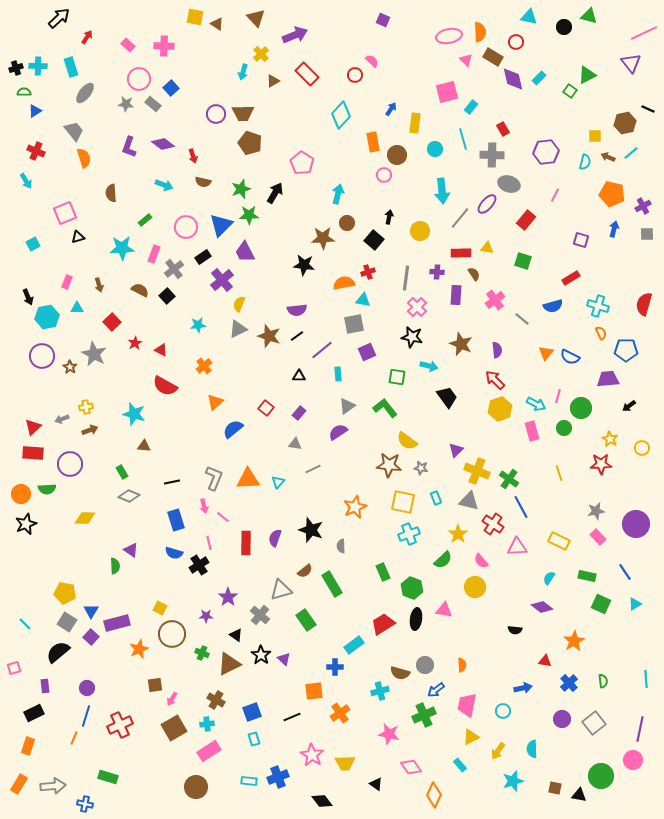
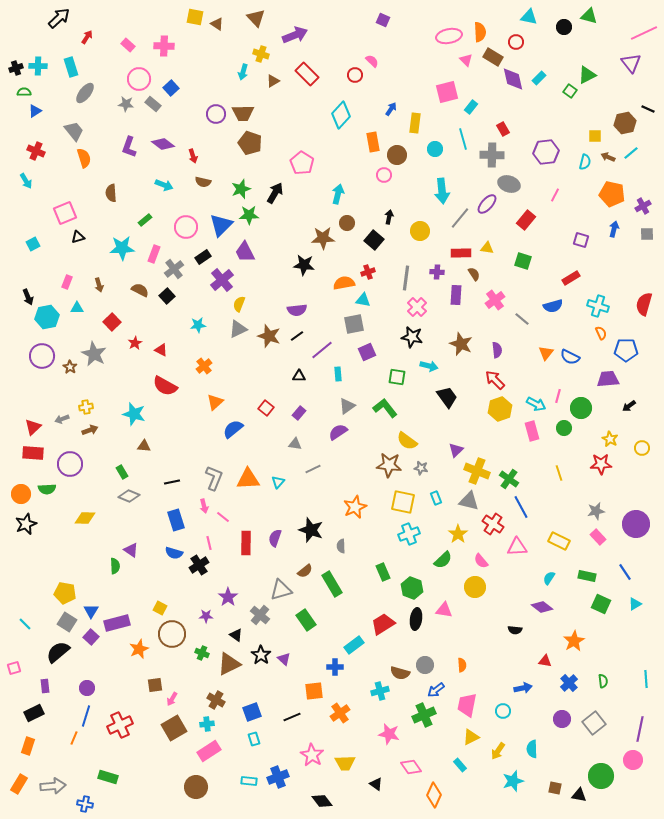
yellow cross at (261, 54): rotated 28 degrees counterclockwise
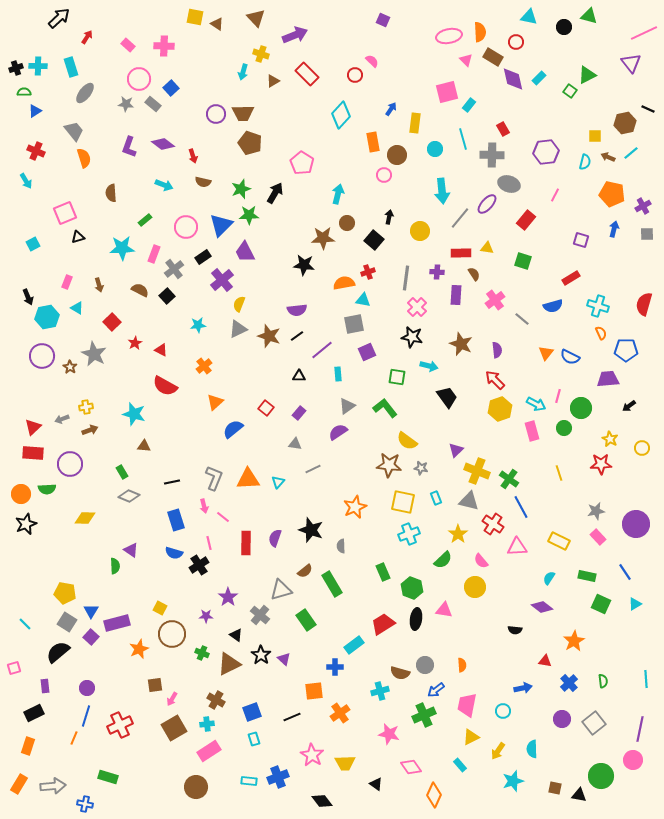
cyan rectangle at (471, 107): moved 2 px left, 2 px up
cyan triangle at (77, 308): rotated 32 degrees clockwise
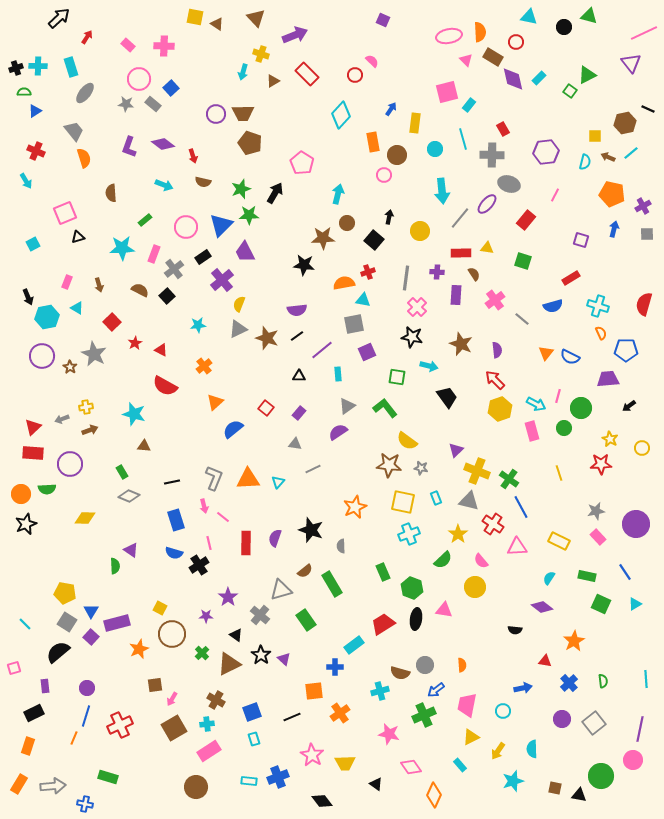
brown star at (269, 336): moved 2 px left, 2 px down
green cross at (202, 653): rotated 24 degrees clockwise
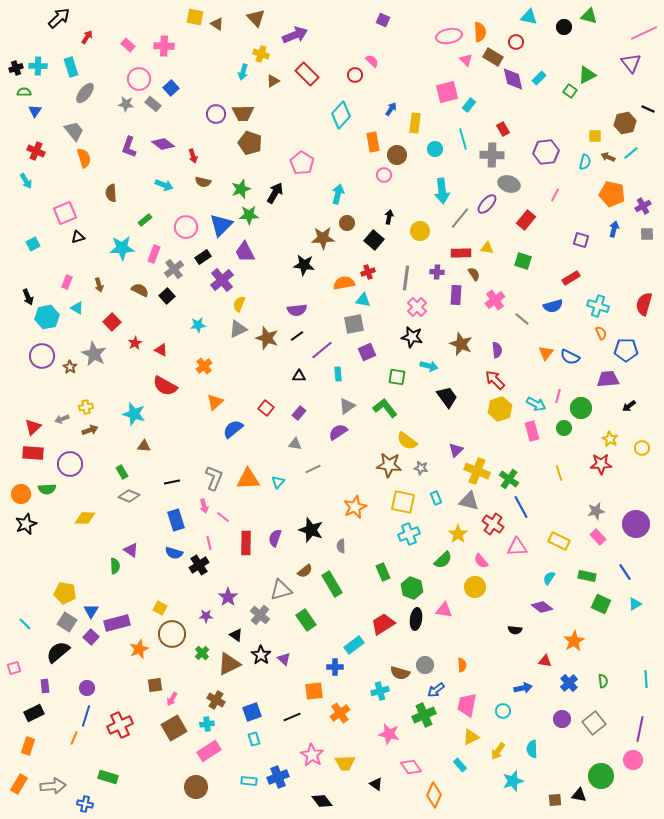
blue triangle at (35, 111): rotated 24 degrees counterclockwise
brown square at (555, 788): moved 12 px down; rotated 16 degrees counterclockwise
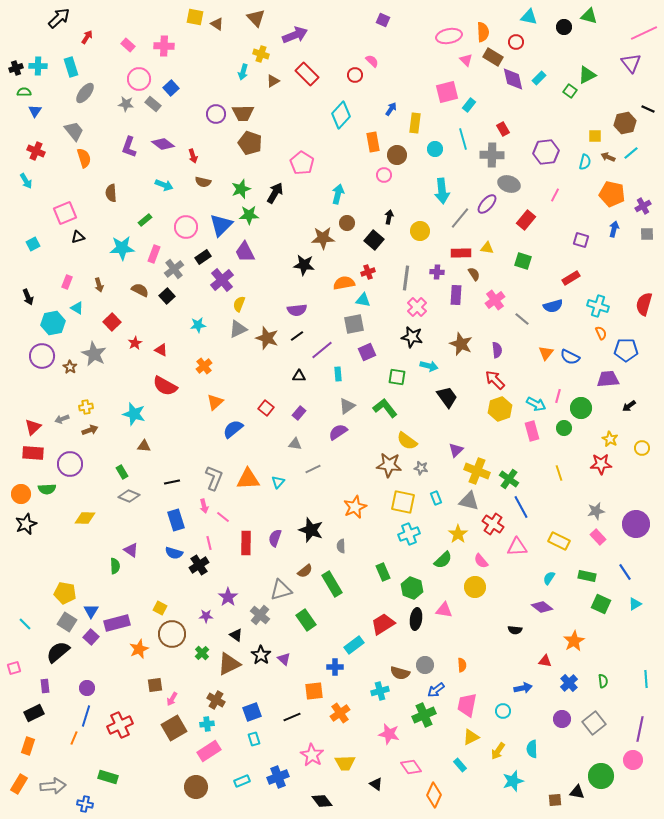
orange semicircle at (480, 32): moved 3 px right
cyan hexagon at (47, 317): moved 6 px right, 6 px down
cyan rectangle at (249, 781): moved 7 px left; rotated 28 degrees counterclockwise
black triangle at (579, 795): moved 2 px left, 3 px up
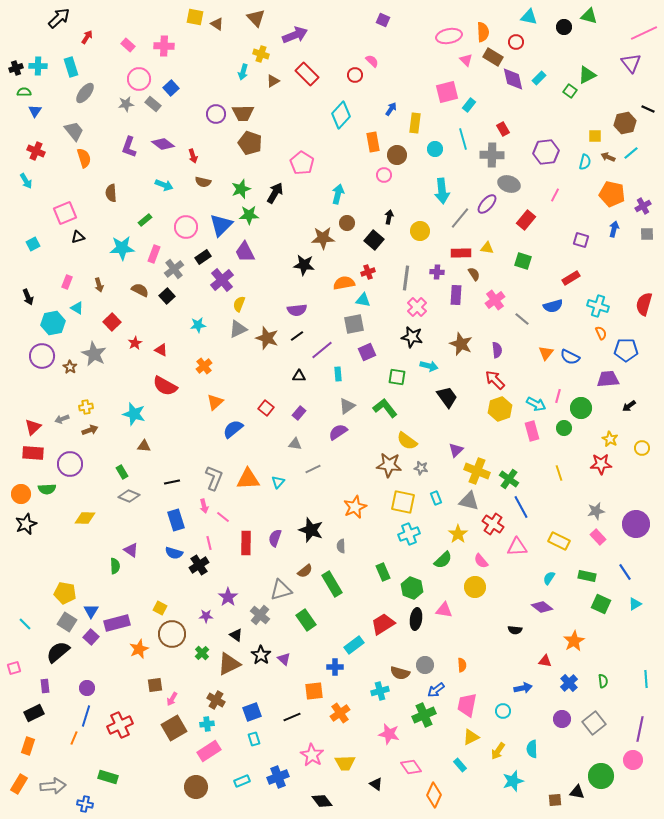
gray star at (126, 104): rotated 14 degrees counterclockwise
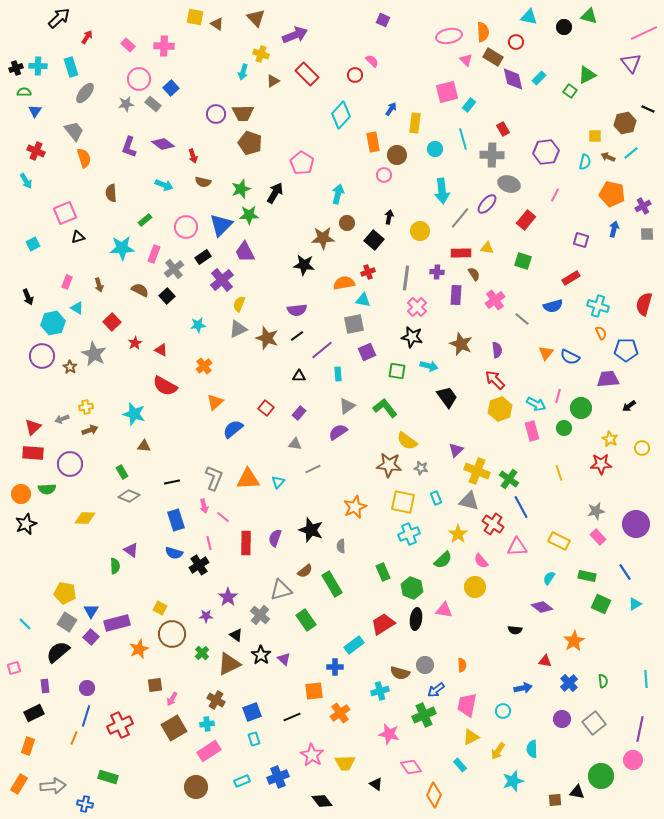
green square at (397, 377): moved 6 px up
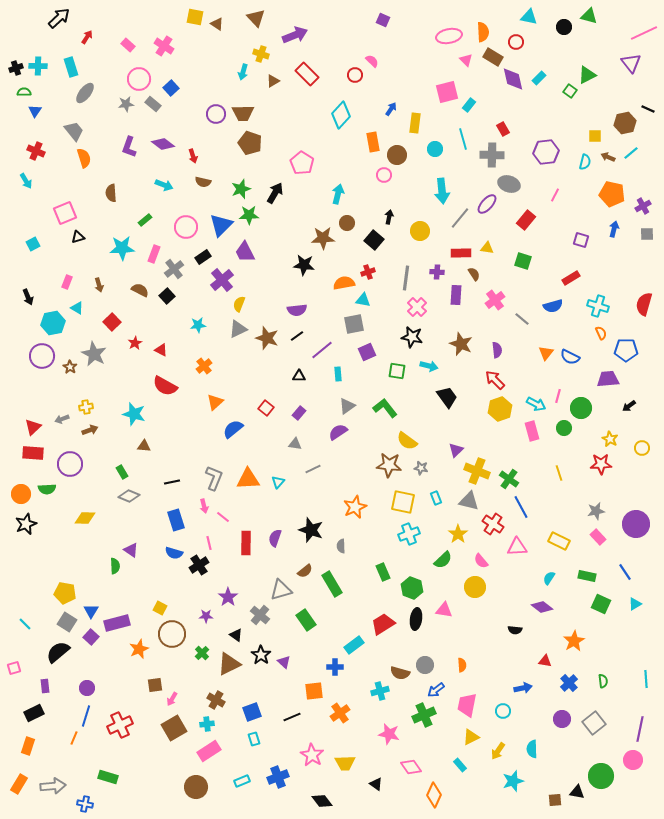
pink cross at (164, 46): rotated 30 degrees clockwise
purple triangle at (284, 659): moved 3 px down
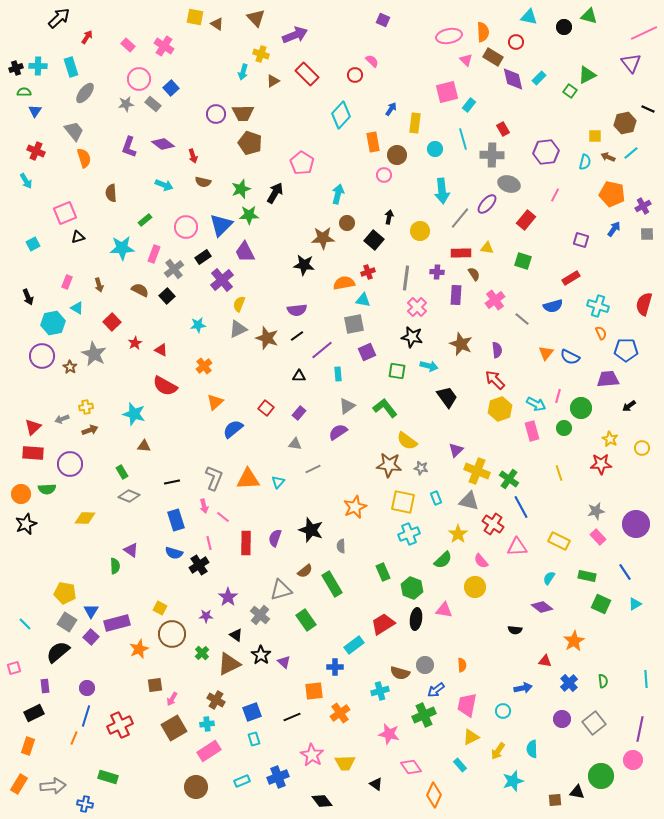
blue arrow at (614, 229): rotated 21 degrees clockwise
